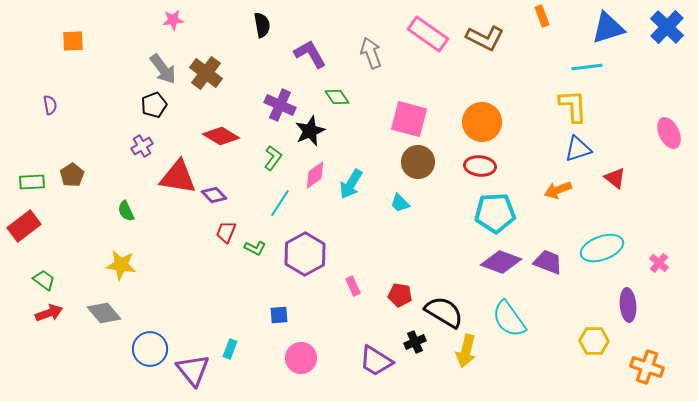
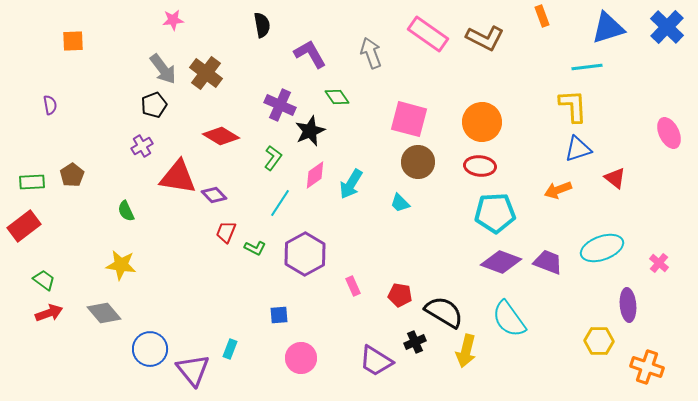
yellow hexagon at (594, 341): moved 5 px right
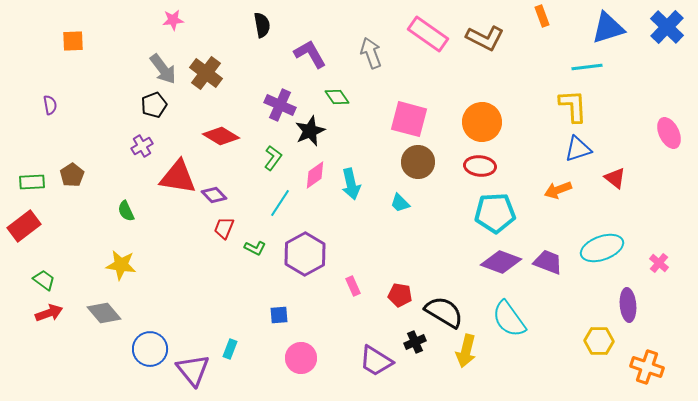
cyan arrow at (351, 184): rotated 44 degrees counterclockwise
red trapezoid at (226, 232): moved 2 px left, 4 px up
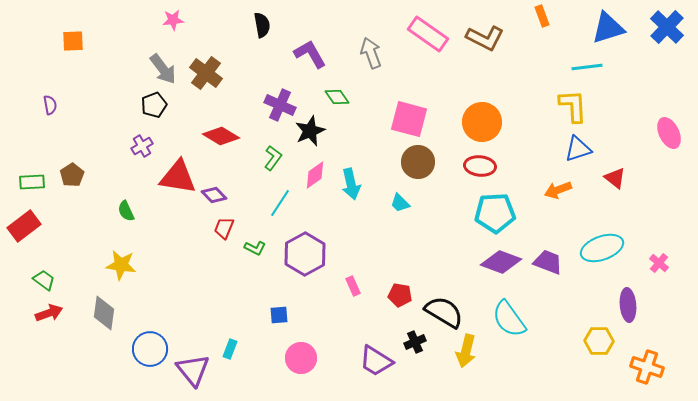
gray diamond at (104, 313): rotated 48 degrees clockwise
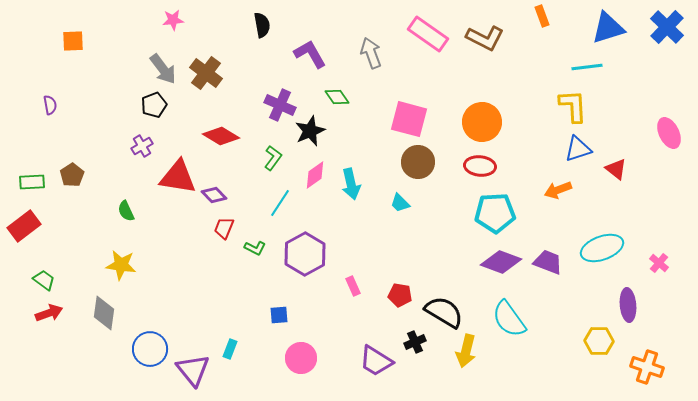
red triangle at (615, 178): moved 1 px right, 9 px up
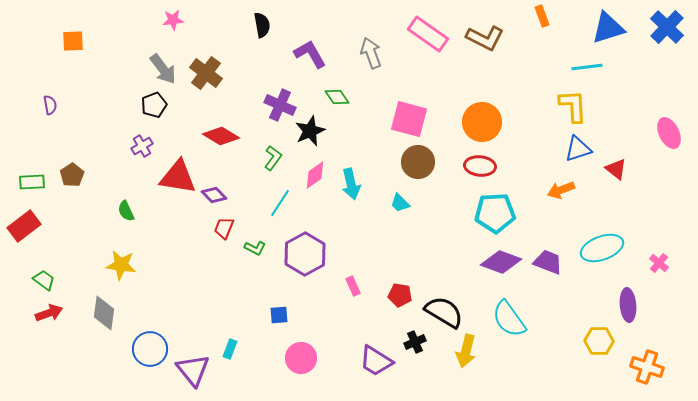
orange arrow at (558, 190): moved 3 px right
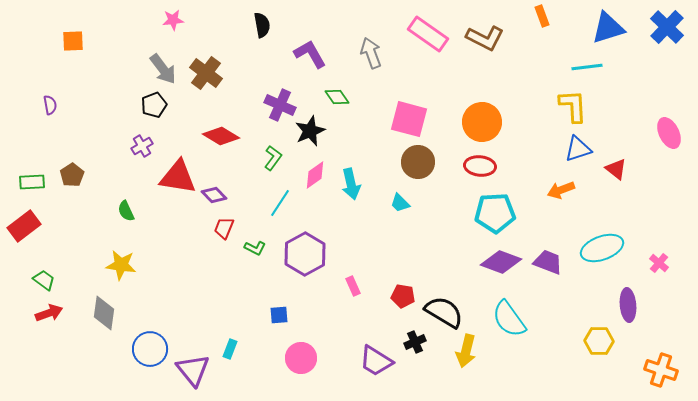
red pentagon at (400, 295): moved 3 px right, 1 px down
orange cross at (647, 367): moved 14 px right, 3 px down
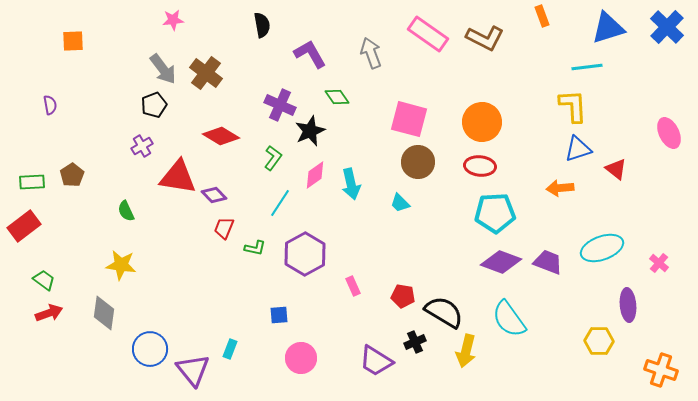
orange arrow at (561, 190): moved 1 px left, 2 px up; rotated 16 degrees clockwise
green L-shape at (255, 248): rotated 15 degrees counterclockwise
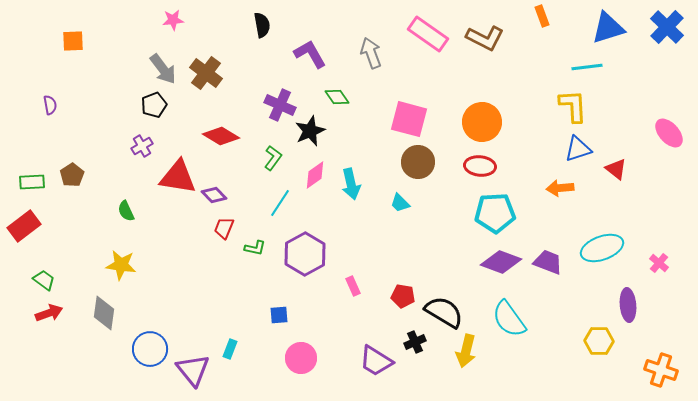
pink ellipse at (669, 133): rotated 16 degrees counterclockwise
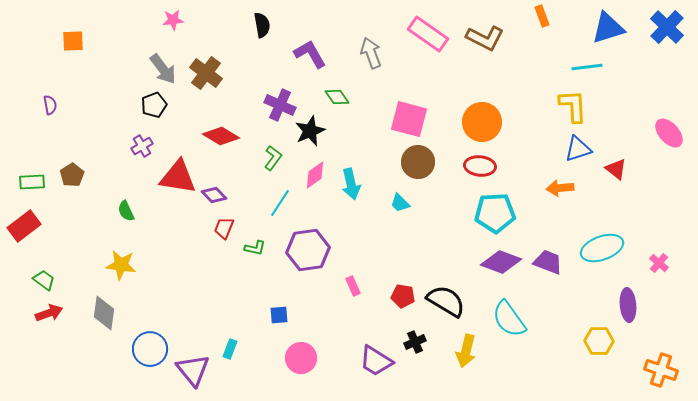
purple hexagon at (305, 254): moved 3 px right, 4 px up; rotated 21 degrees clockwise
black semicircle at (444, 312): moved 2 px right, 11 px up
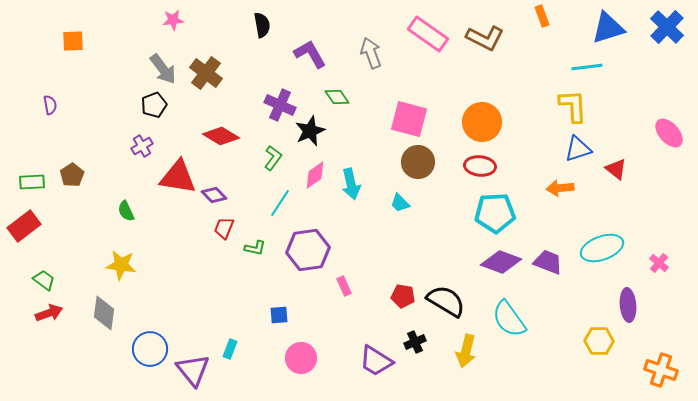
pink rectangle at (353, 286): moved 9 px left
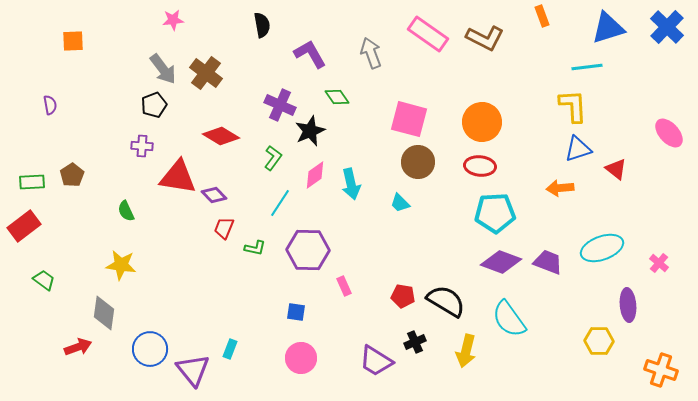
purple cross at (142, 146): rotated 35 degrees clockwise
purple hexagon at (308, 250): rotated 9 degrees clockwise
red arrow at (49, 313): moved 29 px right, 34 px down
blue square at (279, 315): moved 17 px right, 3 px up; rotated 12 degrees clockwise
